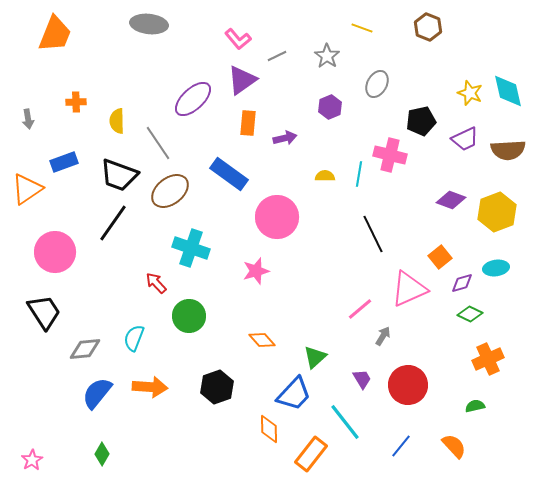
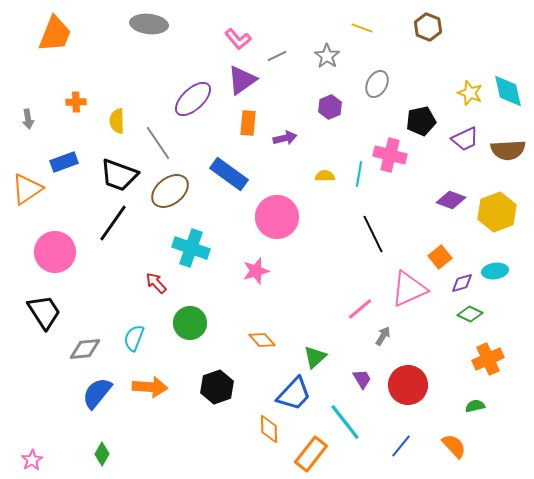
cyan ellipse at (496, 268): moved 1 px left, 3 px down
green circle at (189, 316): moved 1 px right, 7 px down
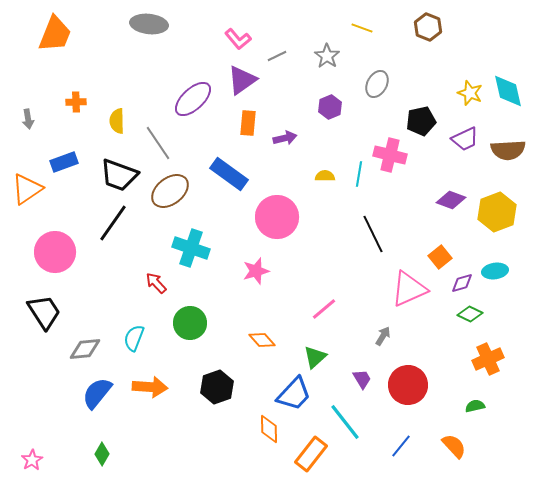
pink line at (360, 309): moved 36 px left
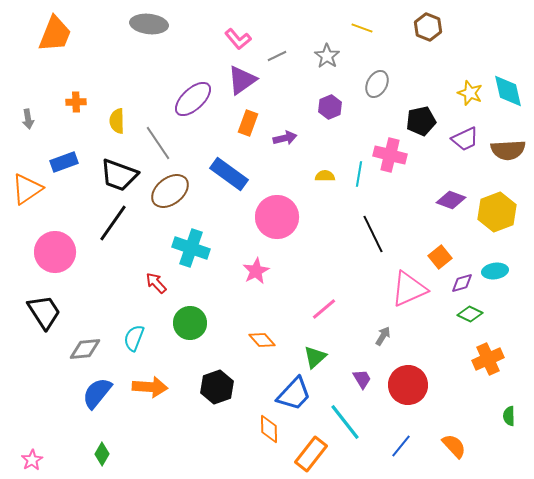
orange rectangle at (248, 123): rotated 15 degrees clockwise
pink star at (256, 271): rotated 12 degrees counterclockwise
green semicircle at (475, 406): moved 34 px right, 10 px down; rotated 78 degrees counterclockwise
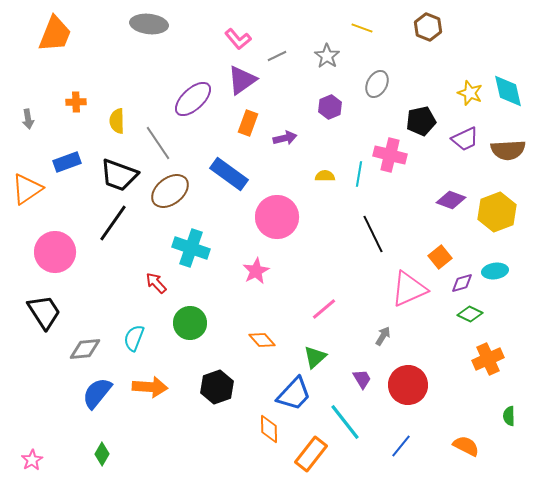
blue rectangle at (64, 162): moved 3 px right
orange semicircle at (454, 446): moved 12 px right; rotated 20 degrees counterclockwise
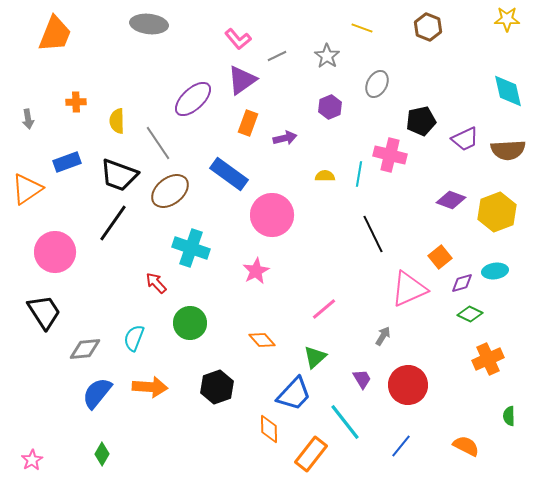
yellow star at (470, 93): moved 37 px right, 74 px up; rotated 20 degrees counterclockwise
pink circle at (277, 217): moved 5 px left, 2 px up
